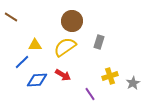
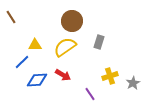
brown line: rotated 24 degrees clockwise
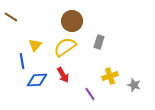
brown line: rotated 24 degrees counterclockwise
yellow triangle: rotated 48 degrees counterclockwise
blue line: moved 1 px up; rotated 56 degrees counterclockwise
red arrow: rotated 28 degrees clockwise
gray star: moved 1 px right, 2 px down; rotated 24 degrees counterclockwise
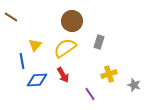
yellow semicircle: moved 1 px down
yellow cross: moved 1 px left, 2 px up
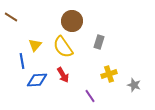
yellow semicircle: moved 2 px left, 1 px up; rotated 90 degrees counterclockwise
purple line: moved 2 px down
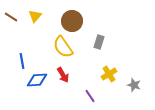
yellow triangle: moved 29 px up
yellow cross: rotated 14 degrees counterclockwise
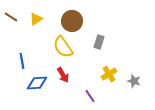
yellow triangle: moved 1 px right, 3 px down; rotated 16 degrees clockwise
blue diamond: moved 3 px down
gray star: moved 4 px up
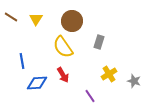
yellow triangle: rotated 24 degrees counterclockwise
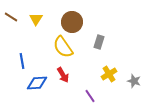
brown circle: moved 1 px down
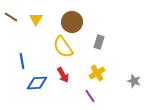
yellow cross: moved 12 px left, 1 px up
